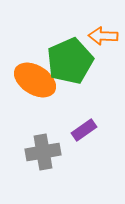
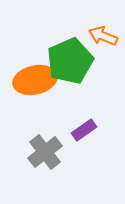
orange arrow: rotated 20 degrees clockwise
orange ellipse: rotated 45 degrees counterclockwise
gray cross: moved 2 px right; rotated 28 degrees counterclockwise
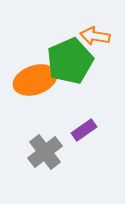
orange arrow: moved 8 px left; rotated 12 degrees counterclockwise
orange ellipse: rotated 6 degrees counterclockwise
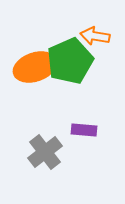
orange ellipse: moved 13 px up
purple rectangle: rotated 40 degrees clockwise
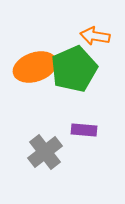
green pentagon: moved 4 px right, 8 px down
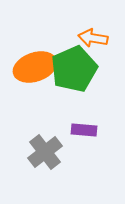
orange arrow: moved 2 px left, 2 px down
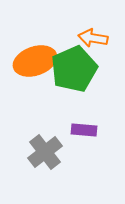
orange ellipse: moved 6 px up
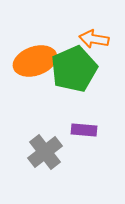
orange arrow: moved 1 px right, 1 px down
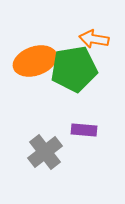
green pentagon: rotated 15 degrees clockwise
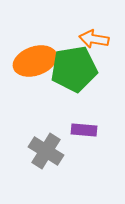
gray cross: moved 1 px right, 1 px up; rotated 20 degrees counterclockwise
